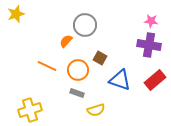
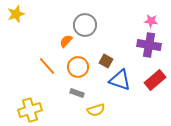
brown square: moved 6 px right, 3 px down
orange line: rotated 24 degrees clockwise
orange circle: moved 3 px up
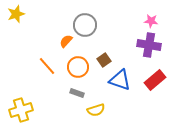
brown square: moved 2 px left, 1 px up; rotated 24 degrees clockwise
yellow cross: moved 9 px left
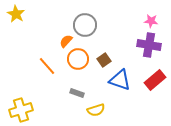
yellow star: rotated 24 degrees counterclockwise
orange circle: moved 8 px up
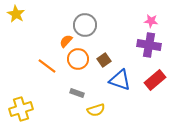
orange line: rotated 12 degrees counterclockwise
yellow cross: moved 1 px up
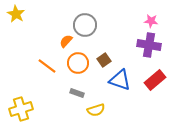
orange circle: moved 4 px down
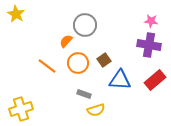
blue triangle: rotated 15 degrees counterclockwise
gray rectangle: moved 7 px right, 1 px down
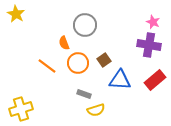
pink star: moved 2 px right, 1 px down; rotated 16 degrees clockwise
orange semicircle: moved 2 px left, 2 px down; rotated 64 degrees counterclockwise
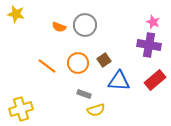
yellow star: rotated 18 degrees counterclockwise
orange semicircle: moved 5 px left, 16 px up; rotated 48 degrees counterclockwise
blue triangle: moved 1 px left, 1 px down
